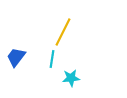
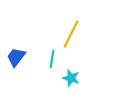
yellow line: moved 8 px right, 2 px down
cyan star: rotated 24 degrees clockwise
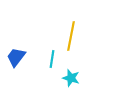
yellow line: moved 2 px down; rotated 16 degrees counterclockwise
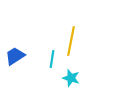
yellow line: moved 5 px down
blue trapezoid: moved 1 px left, 1 px up; rotated 20 degrees clockwise
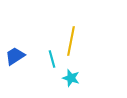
cyan line: rotated 24 degrees counterclockwise
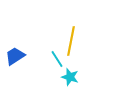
cyan line: moved 5 px right; rotated 18 degrees counterclockwise
cyan star: moved 1 px left, 1 px up
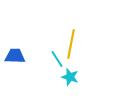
yellow line: moved 3 px down
blue trapezoid: rotated 35 degrees clockwise
